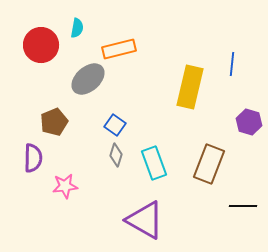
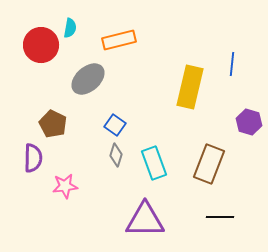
cyan semicircle: moved 7 px left
orange rectangle: moved 9 px up
brown pentagon: moved 1 px left, 2 px down; rotated 24 degrees counterclockwise
black line: moved 23 px left, 11 px down
purple triangle: rotated 30 degrees counterclockwise
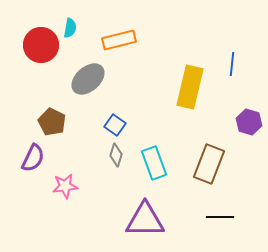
brown pentagon: moved 1 px left, 2 px up
purple semicircle: rotated 24 degrees clockwise
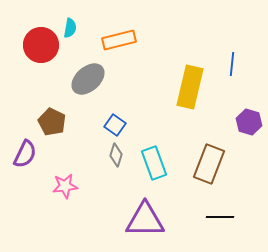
purple semicircle: moved 8 px left, 4 px up
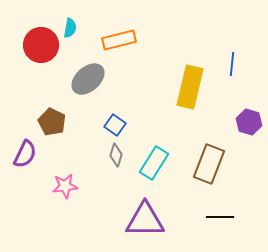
cyan rectangle: rotated 52 degrees clockwise
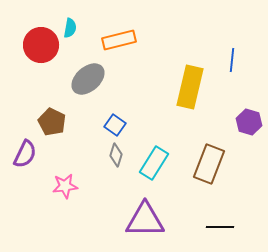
blue line: moved 4 px up
black line: moved 10 px down
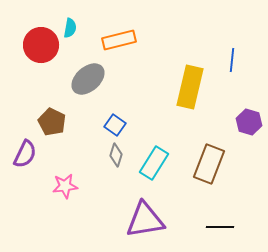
purple triangle: rotated 9 degrees counterclockwise
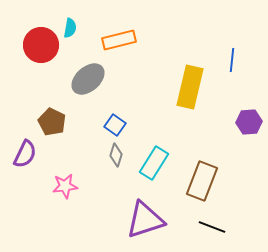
purple hexagon: rotated 20 degrees counterclockwise
brown rectangle: moved 7 px left, 17 px down
purple triangle: rotated 9 degrees counterclockwise
black line: moved 8 px left; rotated 20 degrees clockwise
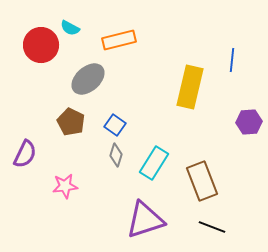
cyan semicircle: rotated 108 degrees clockwise
brown pentagon: moved 19 px right
brown rectangle: rotated 42 degrees counterclockwise
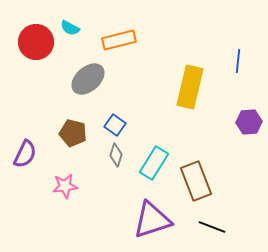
red circle: moved 5 px left, 3 px up
blue line: moved 6 px right, 1 px down
brown pentagon: moved 2 px right, 11 px down; rotated 12 degrees counterclockwise
brown rectangle: moved 6 px left
purple triangle: moved 7 px right
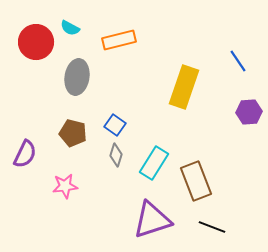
blue line: rotated 40 degrees counterclockwise
gray ellipse: moved 11 px left, 2 px up; rotated 40 degrees counterclockwise
yellow rectangle: moved 6 px left; rotated 6 degrees clockwise
purple hexagon: moved 10 px up
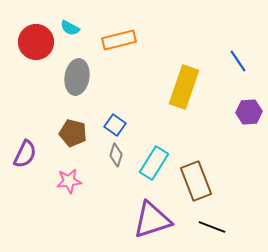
pink star: moved 4 px right, 5 px up
